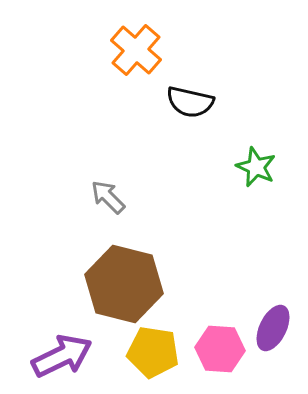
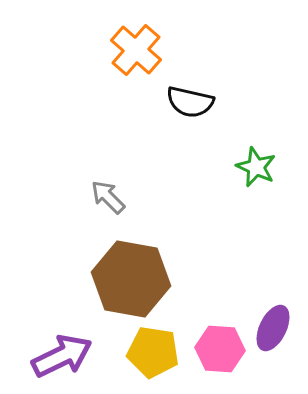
brown hexagon: moved 7 px right, 5 px up; rotated 4 degrees counterclockwise
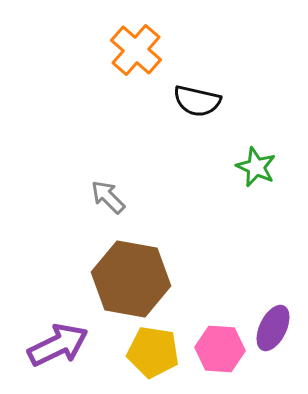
black semicircle: moved 7 px right, 1 px up
purple arrow: moved 4 px left, 11 px up
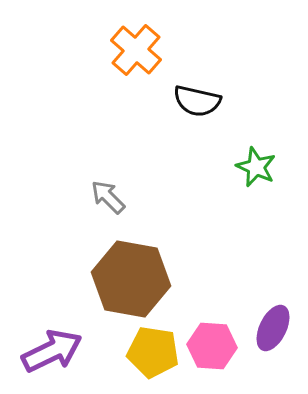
purple arrow: moved 6 px left, 6 px down
pink hexagon: moved 8 px left, 3 px up
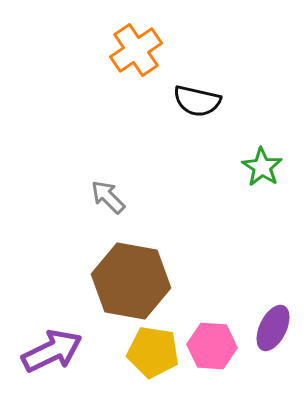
orange cross: rotated 15 degrees clockwise
green star: moved 6 px right; rotated 9 degrees clockwise
brown hexagon: moved 2 px down
